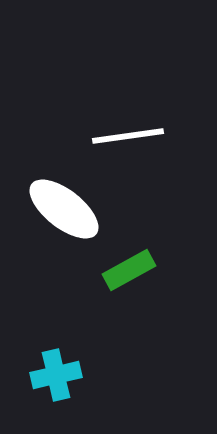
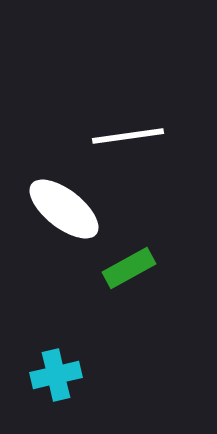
green rectangle: moved 2 px up
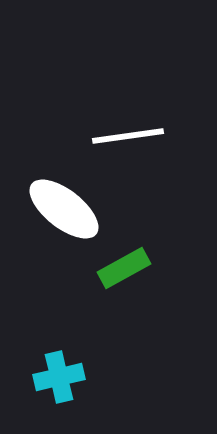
green rectangle: moved 5 px left
cyan cross: moved 3 px right, 2 px down
